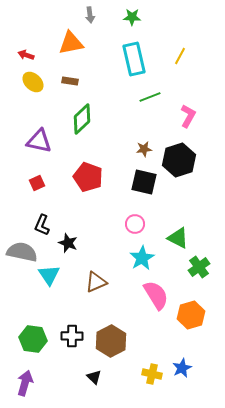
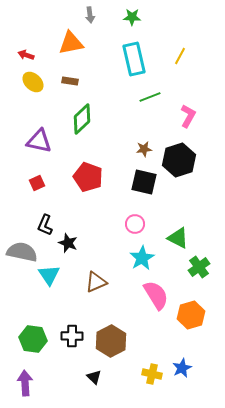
black L-shape: moved 3 px right
purple arrow: rotated 20 degrees counterclockwise
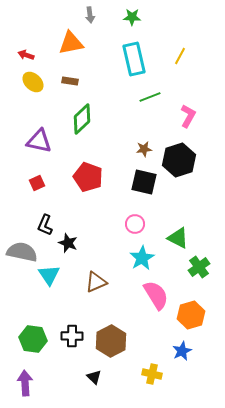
blue star: moved 17 px up
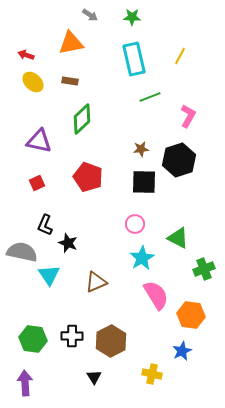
gray arrow: rotated 49 degrees counterclockwise
brown star: moved 3 px left
black square: rotated 12 degrees counterclockwise
green cross: moved 5 px right, 2 px down; rotated 15 degrees clockwise
orange hexagon: rotated 24 degrees clockwise
black triangle: rotated 14 degrees clockwise
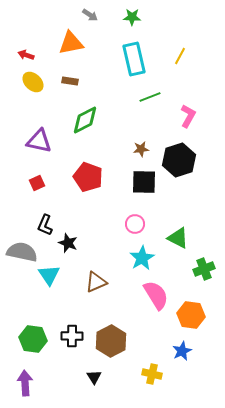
green diamond: moved 3 px right, 1 px down; rotated 16 degrees clockwise
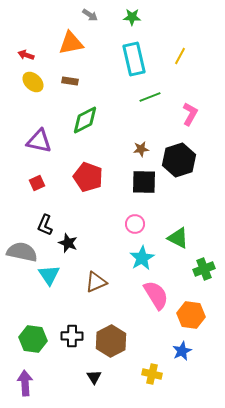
pink L-shape: moved 2 px right, 2 px up
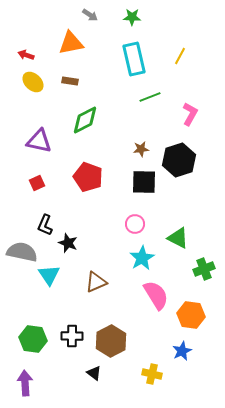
black triangle: moved 4 px up; rotated 21 degrees counterclockwise
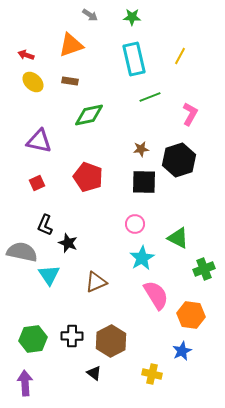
orange triangle: moved 2 px down; rotated 8 degrees counterclockwise
green diamond: moved 4 px right, 5 px up; rotated 16 degrees clockwise
green hexagon: rotated 16 degrees counterclockwise
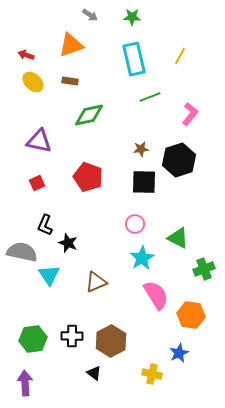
pink L-shape: rotated 10 degrees clockwise
blue star: moved 3 px left, 2 px down
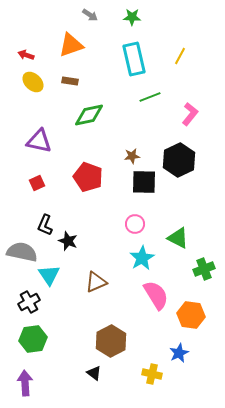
brown star: moved 9 px left, 7 px down
black hexagon: rotated 8 degrees counterclockwise
black star: moved 2 px up
black cross: moved 43 px left, 34 px up; rotated 30 degrees counterclockwise
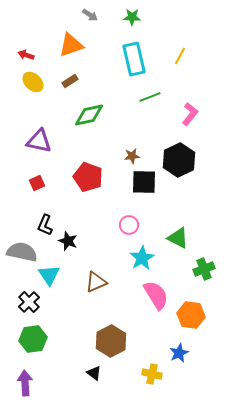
brown rectangle: rotated 42 degrees counterclockwise
pink circle: moved 6 px left, 1 px down
black cross: rotated 15 degrees counterclockwise
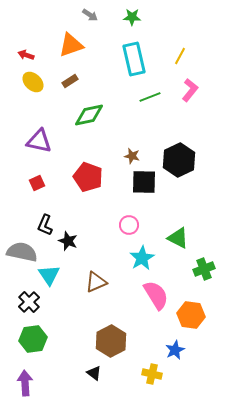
pink L-shape: moved 24 px up
brown star: rotated 21 degrees clockwise
blue star: moved 4 px left, 3 px up
